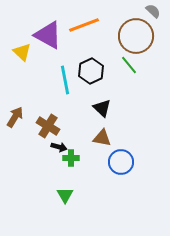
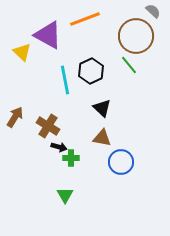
orange line: moved 1 px right, 6 px up
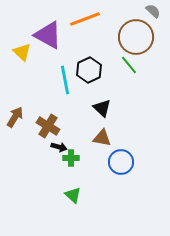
brown circle: moved 1 px down
black hexagon: moved 2 px left, 1 px up
green triangle: moved 8 px right; rotated 18 degrees counterclockwise
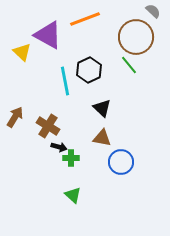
cyan line: moved 1 px down
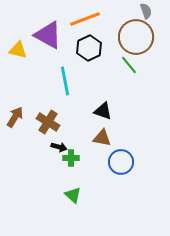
gray semicircle: moved 7 px left; rotated 28 degrees clockwise
yellow triangle: moved 4 px left, 2 px up; rotated 30 degrees counterclockwise
black hexagon: moved 22 px up
black triangle: moved 1 px right, 3 px down; rotated 24 degrees counterclockwise
brown cross: moved 4 px up
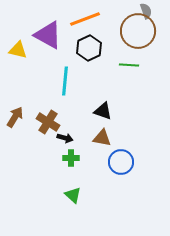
brown circle: moved 2 px right, 6 px up
green line: rotated 48 degrees counterclockwise
cyan line: rotated 16 degrees clockwise
black arrow: moved 6 px right, 9 px up
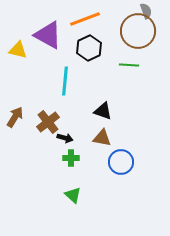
brown cross: rotated 20 degrees clockwise
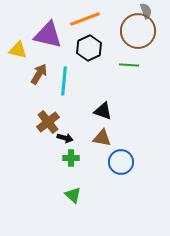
purple triangle: rotated 16 degrees counterclockwise
cyan line: moved 1 px left
brown arrow: moved 24 px right, 43 px up
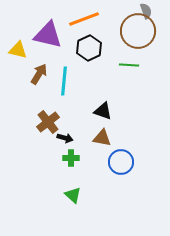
orange line: moved 1 px left
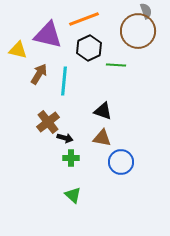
green line: moved 13 px left
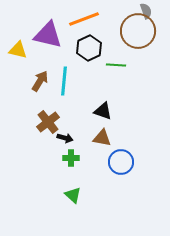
brown arrow: moved 1 px right, 7 px down
